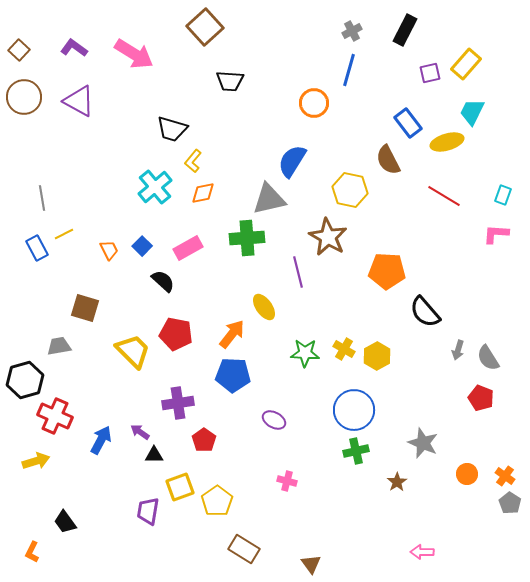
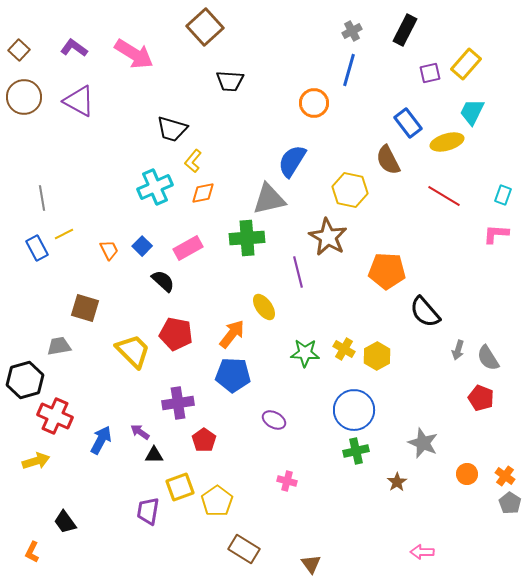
cyan cross at (155, 187): rotated 16 degrees clockwise
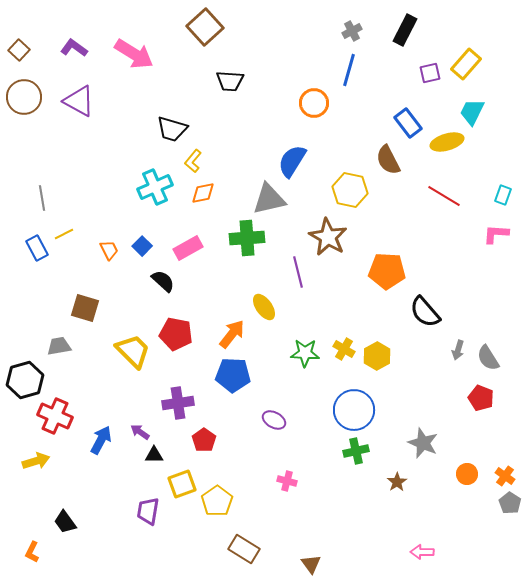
yellow square at (180, 487): moved 2 px right, 3 px up
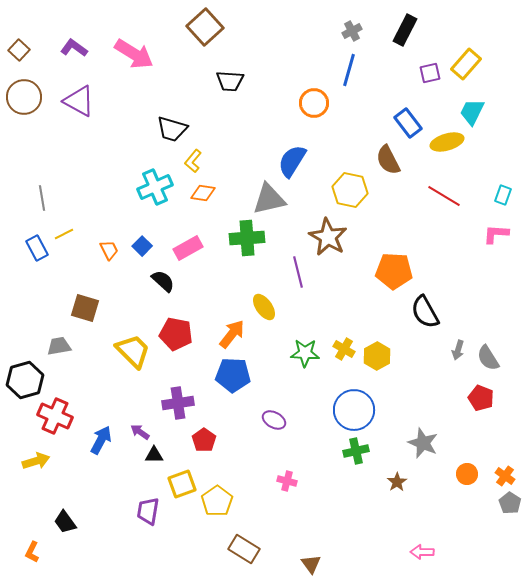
orange diamond at (203, 193): rotated 20 degrees clockwise
orange pentagon at (387, 271): moved 7 px right
black semicircle at (425, 312): rotated 12 degrees clockwise
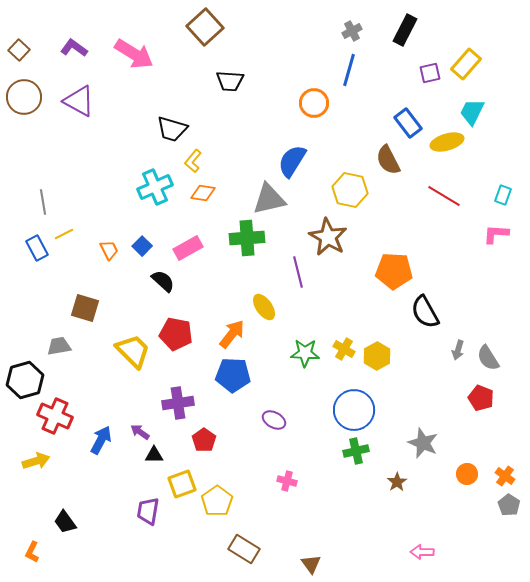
gray line at (42, 198): moved 1 px right, 4 px down
gray pentagon at (510, 503): moved 1 px left, 2 px down
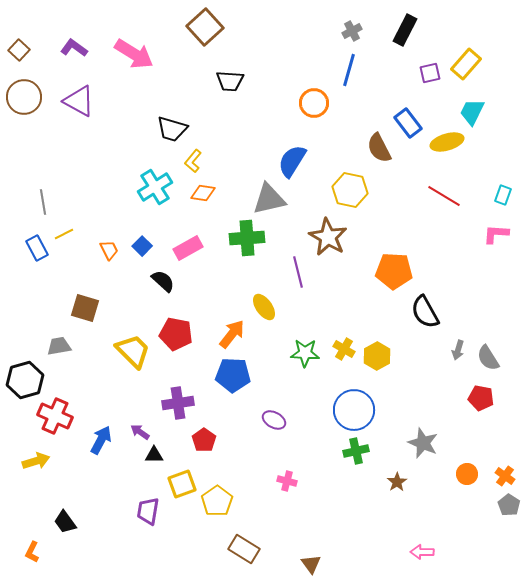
brown semicircle at (388, 160): moved 9 px left, 12 px up
cyan cross at (155, 187): rotated 8 degrees counterclockwise
red pentagon at (481, 398): rotated 10 degrees counterclockwise
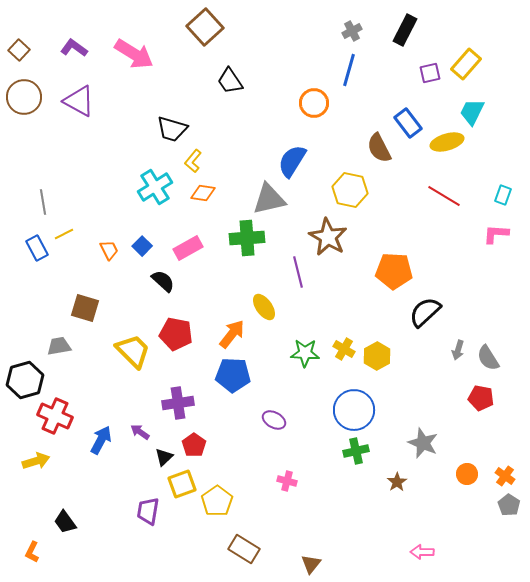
black trapezoid at (230, 81): rotated 52 degrees clockwise
black semicircle at (425, 312): rotated 76 degrees clockwise
red pentagon at (204, 440): moved 10 px left, 5 px down
black triangle at (154, 455): moved 10 px right, 2 px down; rotated 42 degrees counterclockwise
brown triangle at (311, 564): rotated 15 degrees clockwise
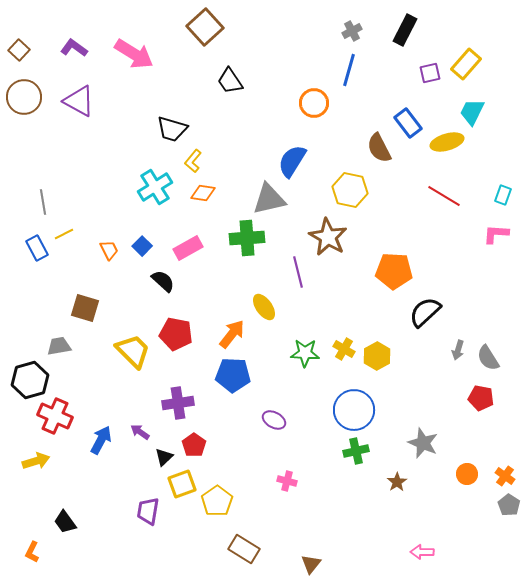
black hexagon at (25, 380): moved 5 px right
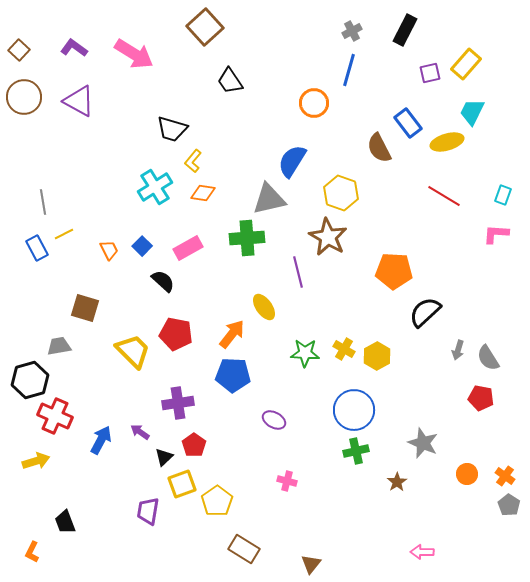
yellow hexagon at (350, 190): moved 9 px left, 3 px down; rotated 8 degrees clockwise
black trapezoid at (65, 522): rotated 15 degrees clockwise
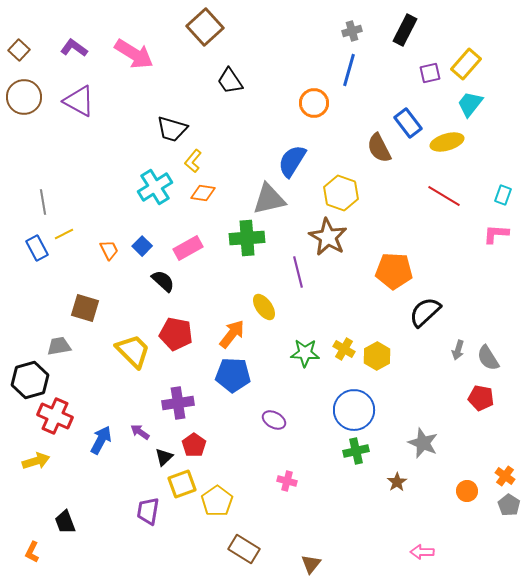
gray cross at (352, 31): rotated 12 degrees clockwise
cyan trapezoid at (472, 112): moved 2 px left, 8 px up; rotated 12 degrees clockwise
orange circle at (467, 474): moved 17 px down
